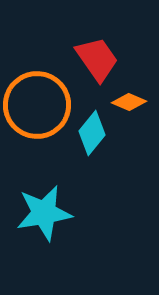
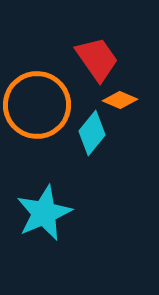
orange diamond: moved 9 px left, 2 px up
cyan star: rotated 14 degrees counterclockwise
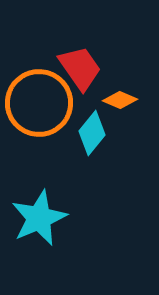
red trapezoid: moved 17 px left, 9 px down
orange circle: moved 2 px right, 2 px up
cyan star: moved 5 px left, 5 px down
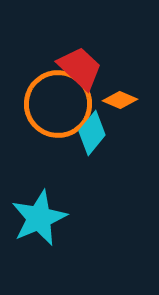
red trapezoid: rotated 12 degrees counterclockwise
orange circle: moved 19 px right, 1 px down
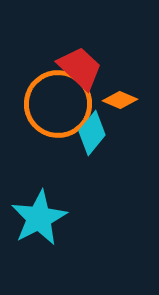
cyan star: rotated 4 degrees counterclockwise
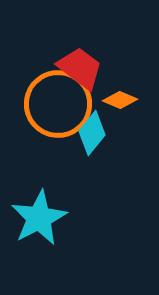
red trapezoid: rotated 6 degrees counterclockwise
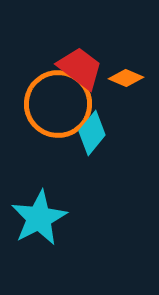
orange diamond: moved 6 px right, 22 px up
